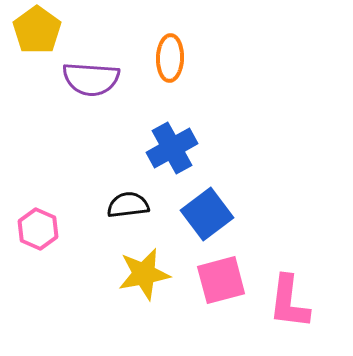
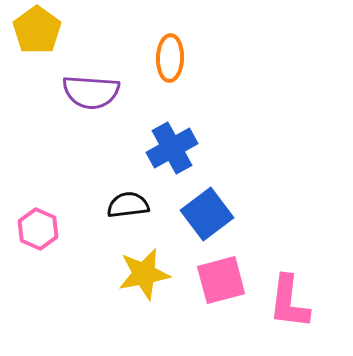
purple semicircle: moved 13 px down
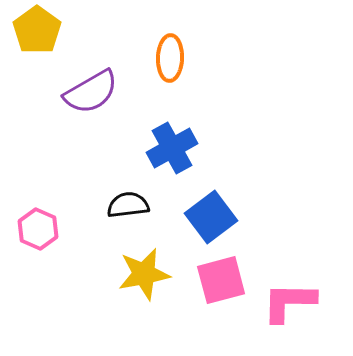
purple semicircle: rotated 34 degrees counterclockwise
blue square: moved 4 px right, 3 px down
pink L-shape: rotated 84 degrees clockwise
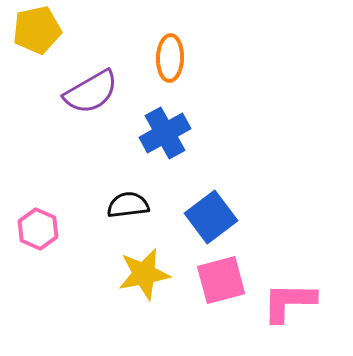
yellow pentagon: rotated 24 degrees clockwise
blue cross: moved 7 px left, 15 px up
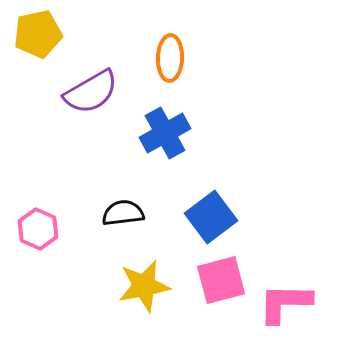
yellow pentagon: moved 1 px right, 4 px down
black semicircle: moved 5 px left, 8 px down
yellow star: moved 12 px down
pink L-shape: moved 4 px left, 1 px down
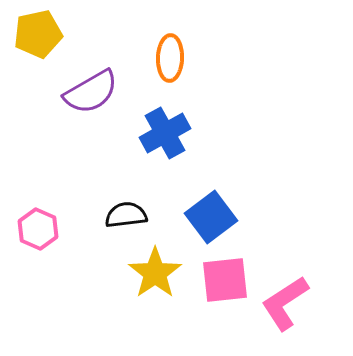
black semicircle: moved 3 px right, 2 px down
pink square: moved 4 px right; rotated 9 degrees clockwise
yellow star: moved 11 px right, 13 px up; rotated 24 degrees counterclockwise
pink L-shape: rotated 34 degrees counterclockwise
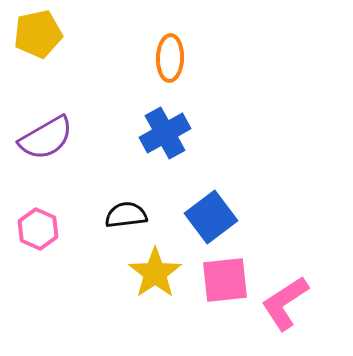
purple semicircle: moved 45 px left, 46 px down
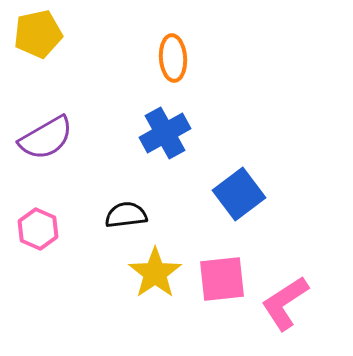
orange ellipse: moved 3 px right; rotated 6 degrees counterclockwise
blue square: moved 28 px right, 23 px up
pink square: moved 3 px left, 1 px up
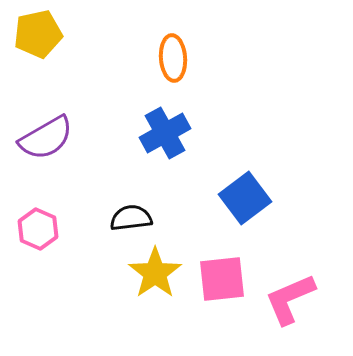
blue square: moved 6 px right, 4 px down
black semicircle: moved 5 px right, 3 px down
pink L-shape: moved 5 px right, 4 px up; rotated 10 degrees clockwise
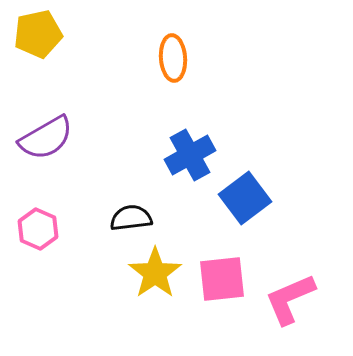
blue cross: moved 25 px right, 22 px down
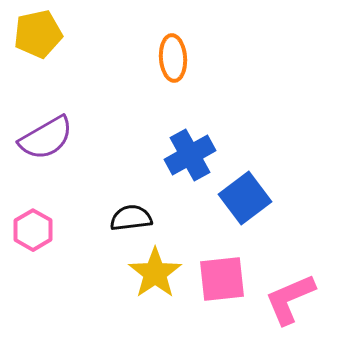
pink hexagon: moved 5 px left, 1 px down; rotated 6 degrees clockwise
